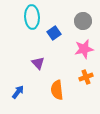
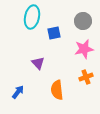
cyan ellipse: rotated 15 degrees clockwise
blue square: rotated 24 degrees clockwise
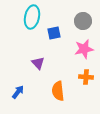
orange cross: rotated 24 degrees clockwise
orange semicircle: moved 1 px right, 1 px down
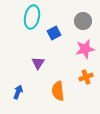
blue square: rotated 16 degrees counterclockwise
pink star: moved 1 px right
purple triangle: rotated 16 degrees clockwise
orange cross: rotated 24 degrees counterclockwise
blue arrow: rotated 16 degrees counterclockwise
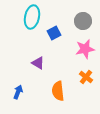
purple triangle: rotated 32 degrees counterclockwise
orange cross: rotated 32 degrees counterclockwise
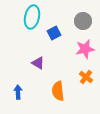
blue arrow: rotated 24 degrees counterclockwise
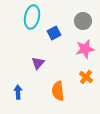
purple triangle: rotated 40 degrees clockwise
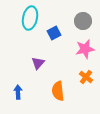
cyan ellipse: moved 2 px left, 1 px down
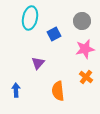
gray circle: moved 1 px left
blue square: moved 1 px down
blue arrow: moved 2 px left, 2 px up
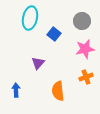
blue square: rotated 24 degrees counterclockwise
orange cross: rotated 32 degrees clockwise
